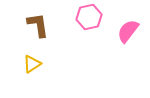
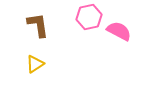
pink semicircle: moved 9 px left; rotated 80 degrees clockwise
yellow triangle: moved 3 px right
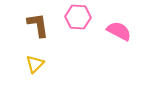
pink hexagon: moved 11 px left; rotated 15 degrees clockwise
yellow triangle: rotated 12 degrees counterclockwise
